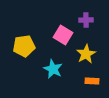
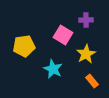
orange rectangle: rotated 48 degrees clockwise
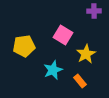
purple cross: moved 8 px right, 9 px up
cyan star: moved 1 px down; rotated 24 degrees clockwise
orange rectangle: moved 12 px left
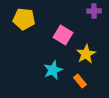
yellow pentagon: moved 27 px up; rotated 15 degrees clockwise
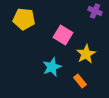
purple cross: moved 1 px right; rotated 24 degrees clockwise
cyan star: moved 1 px left, 3 px up
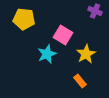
cyan star: moved 5 px left, 13 px up
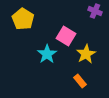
yellow pentagon: moved 1 px left; rotated 25 degrees clockwise
pink square: moved 3 px right, 1 px down
cyan star: rotated 12 degrees counterclockwise
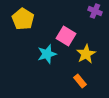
cyan star: rotated 18 degrees clockwise
